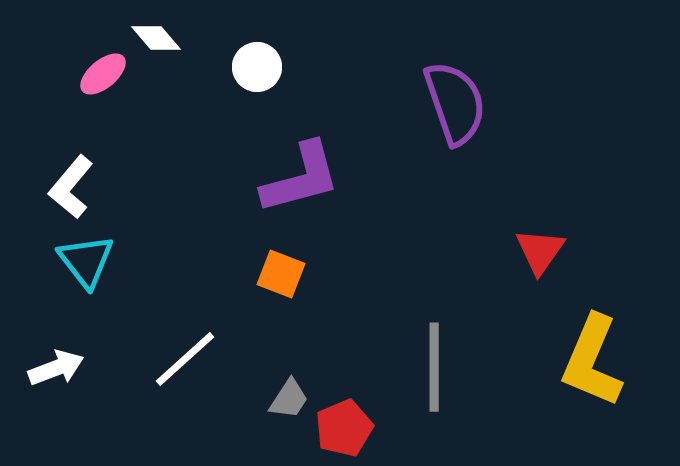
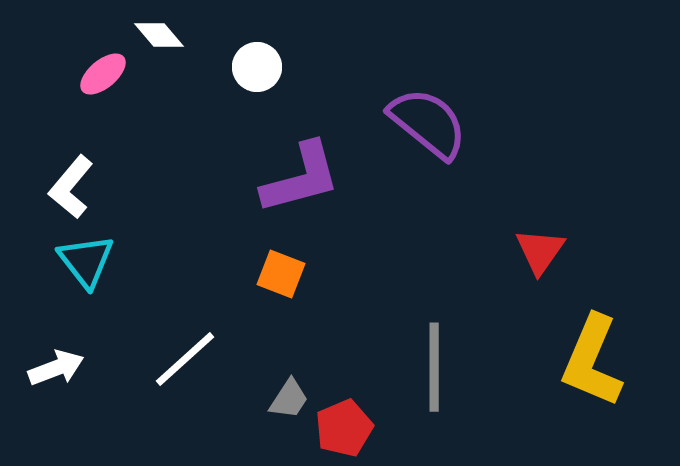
white diamond: moved 3 px right, 3 px up
purple semicircle: moved 27 px left, 20 px down; rotated 32 degrees counterclockwise
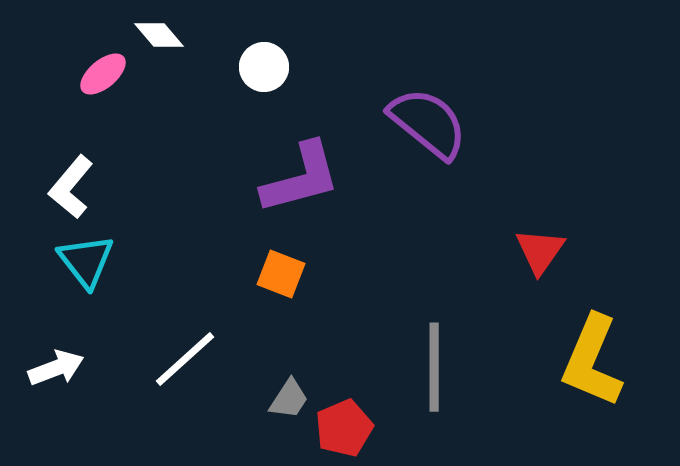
white circle: moved 7 px right
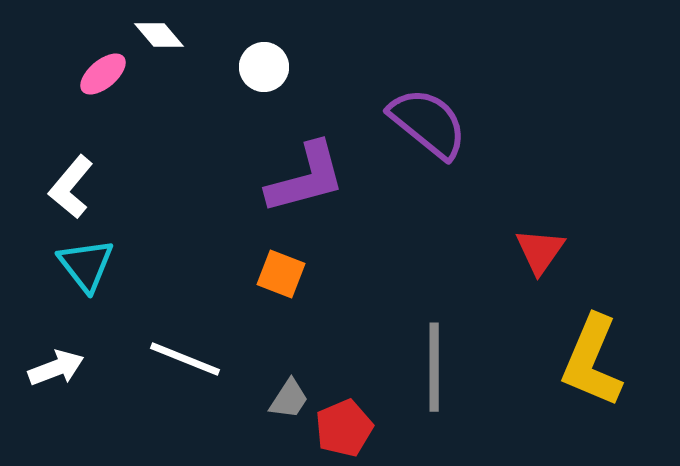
purple L-shape: moved 5 px right
cyan triangle: moved 4 px down
white line: rotated 64 degrees clockwise
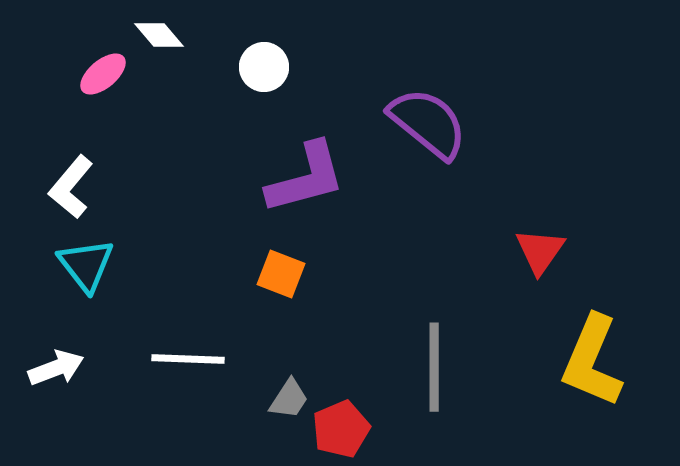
white line: moved 3 px right; rotated 20 degrees counterclockwise
red pentagon: moved 3 px left, 1 px down
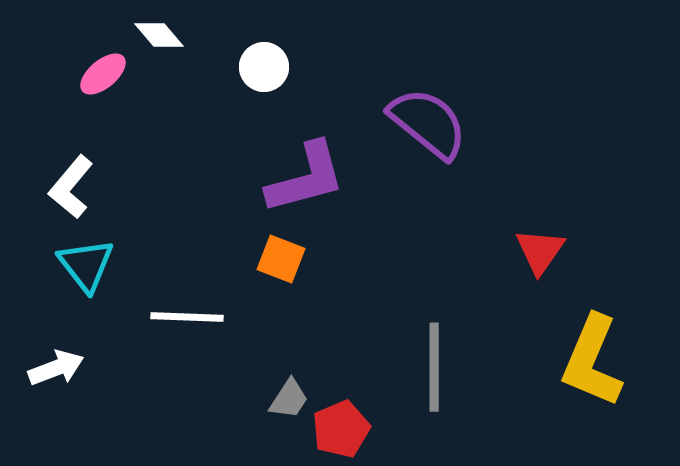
orange square: moved 15 px up
white line: moved 1 px left, 42 px up
